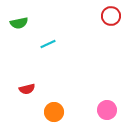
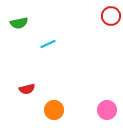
orange circle: moved 2 px up
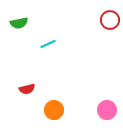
red circle: moved 1 px left, 4 px down
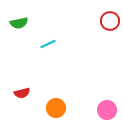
red circle: moved 1 px down
red semicircle: moved 5 px left, 4 px down
orange circle: moved 2 px right, 2 px up
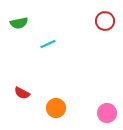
red circle: moved 5 px left
red semicircle: rotated 42 degrees clockwise
pink circle: moved 3 px down
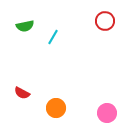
green semicircle: moved 6 px right, 3 px down
cyan line: moved 5 px right, 7 px up; rotated 35 degrees counterclockwise
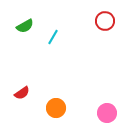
green semicircle: rotated 18 degrees counterclockwise
red semicircle: rotated 63 degrees counterclockwise
